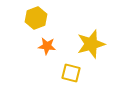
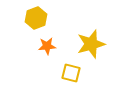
orange star: rotated 12 degrees counterclockwise
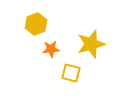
yellow hexagon: moved 6 px down
orange star: moved 4 px right, 3 px down
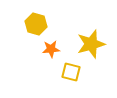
yellow hexagon: rotated 25 degrees counterclockwise
yellow square: moved 1 px up
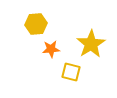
yellow hexagon: rotated 20 degrees counterclockwise
yellow star: rotated 16 degrees counterclockwise
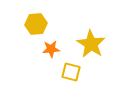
yellow star: rotated 8 degrees counterclockwise
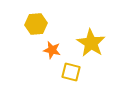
yellow star: moved 1 px up
orange star: moved 1 px right, 1 px down; rotated 18 degrees clockwise
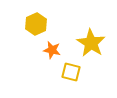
yellow hexagon: rotated 20 degrees counterclockwise
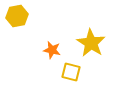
yellow hexagon: moved 19 px left, 8 px up; rotated 15 degrees clockwise
